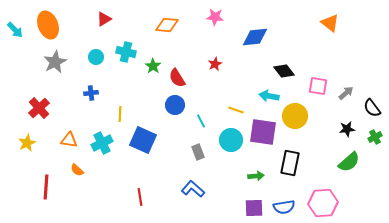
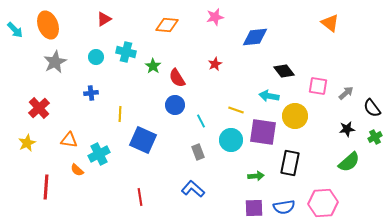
pink star at (215, 17): rotated 18 degrees counterclockwise
cyan cross at (102, 143): moved 3 px left, 11 px down
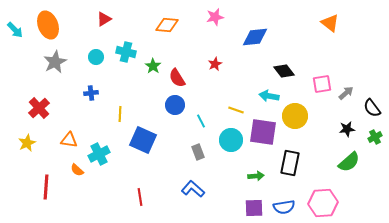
pink square at (318, 86): moved 4 px right, 2 px up; rotated 18 degrees counterclockwise
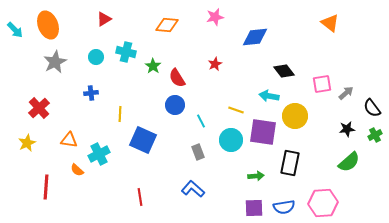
green cross at (375, 137): moved 2 px up
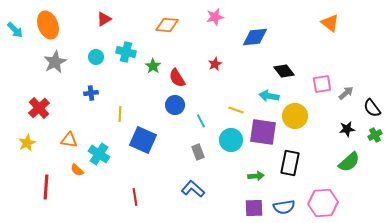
cyan cross at (99, 154): rotated 30 degrees counterclockwise
red line at (140, 197): moved 5 px left
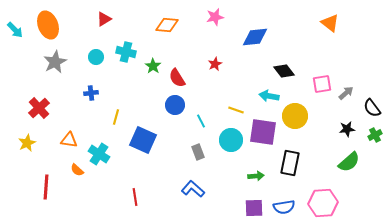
yellow line at (120, 114): moved 4 px left, 3 px down; rotated 14 degrees clockwise
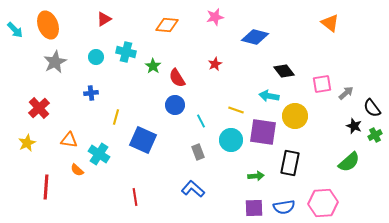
blue diamond at (255, 37): rotated 20 degrees clockwise
black star at (347, 129): moved 7 px right, 3 px up; rotated 28 degrees clockwise
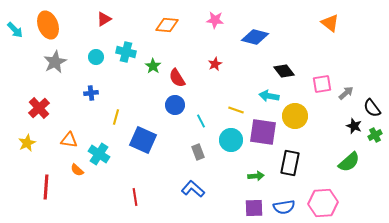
pink star at (215, 17): moved 3 px down; rotated 18 degrees clockwise
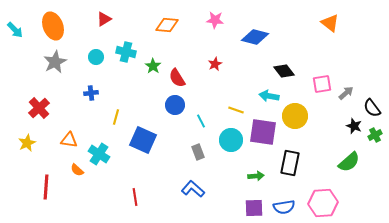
orange ellipse at (48, 25): moved 5 px right, 1 px down
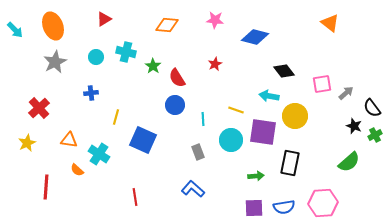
cyan line at (201, 121): moved 2 px right, 2 px up; rotated 24 degrees clockwise
